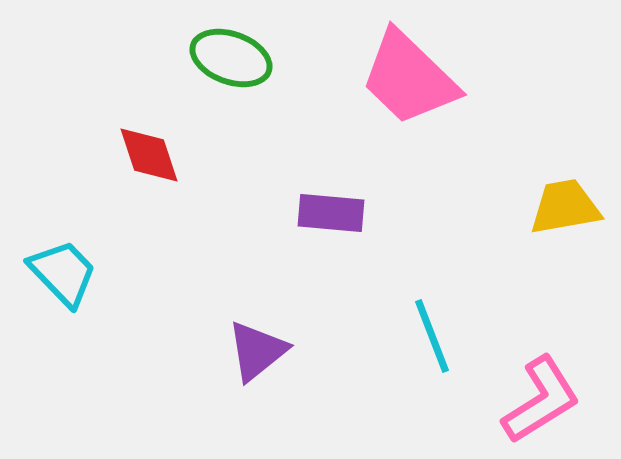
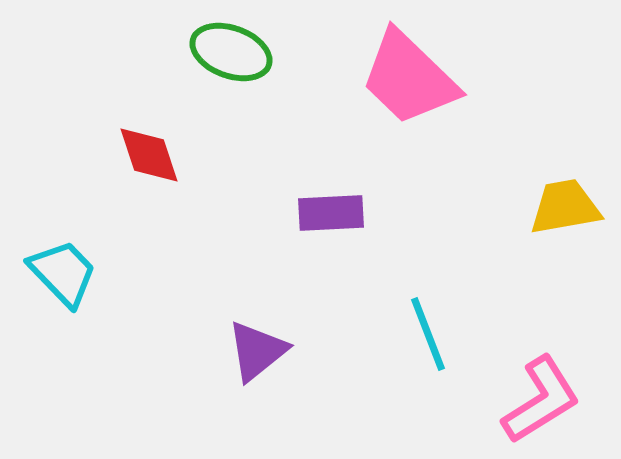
green ellipse: moved 6 px up
purple rectangle: rotated 8 degrees counterclockwise
cyan line: moved 4 px left, 2 px up
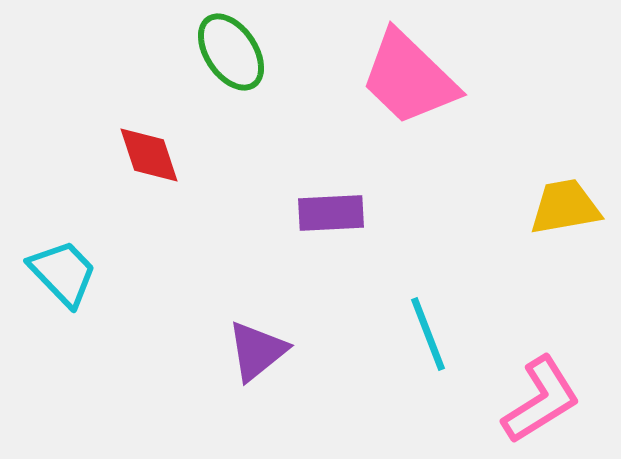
green ellipse: rotated 36 degrees clockwise
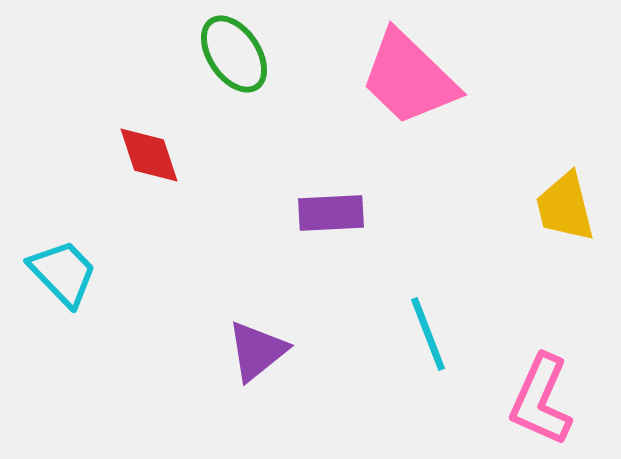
green ellipse: moved 3 px right, 2 px down
yellow trapezoid: rotated 94 degrees counterclockwise
pink L-shape: rotated 146 degrees clockwise
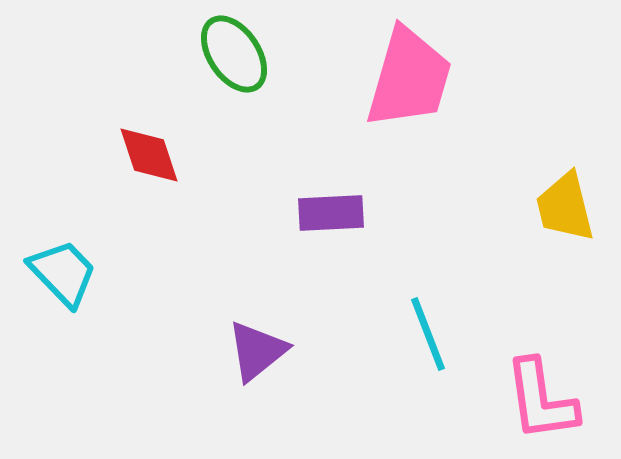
pink trapezoid: rotated 118 degrees counterclockwise
pink L-shape: rotated 32 degrees counterclockwise
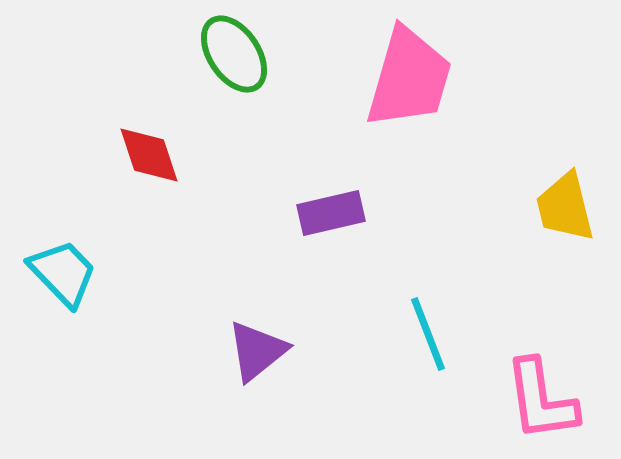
purple rectangle: rotated 10 degrees counterclockwise
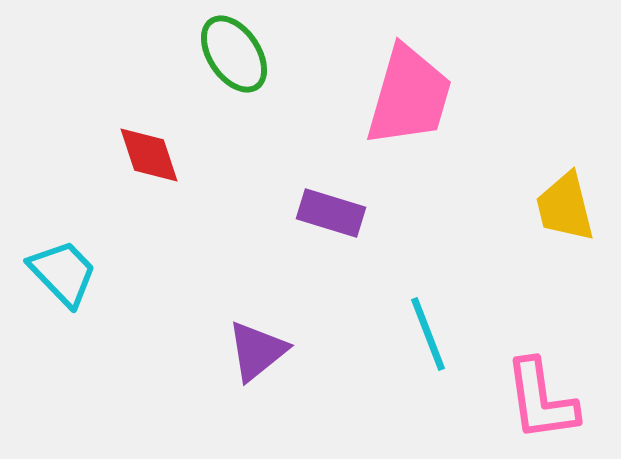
pink trapezoid: moved 18 px down
purple rectangle: rotated 30 degrees clockwise
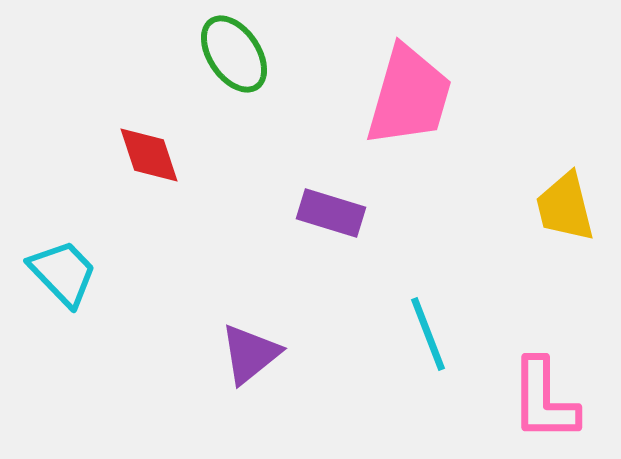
purple triangle: moved 7 px left, 3 px down
pink L-shape: moved 3 px right; rotated 8 degrees clockwise
